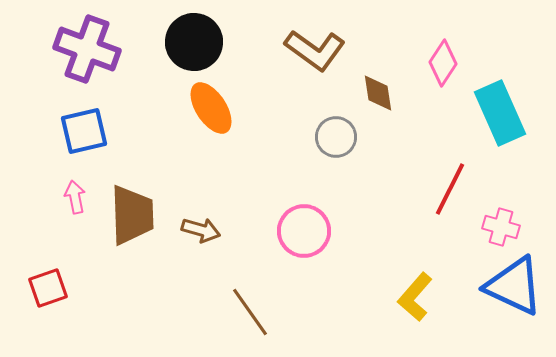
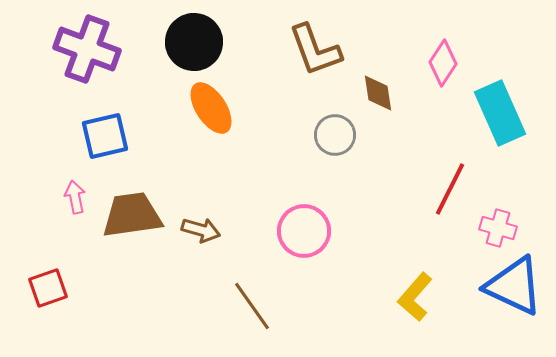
brown L-shape: rotated 34 degrees clockwise
blue square: moved 21 px right, 5 px down
gray circle: moved 1 px left, 2 px up
brown trapezoid: rotated 96 degrees counterclockwise
pink cross: moved 3 px left, 1 px down
brown line: moved 2 px right, 6 px up
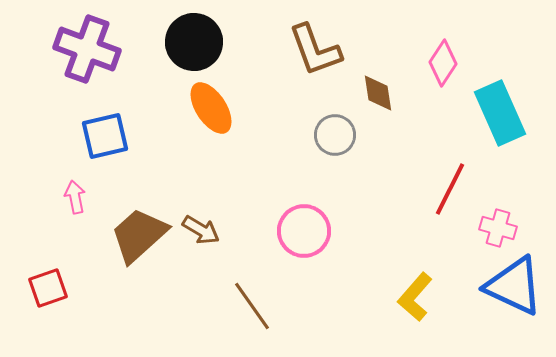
brown trapezoid: moved 7 px right, 20 px down; rotated 34 degrees counterclockwise
brown arrow: rotated 15 degrees clockwise
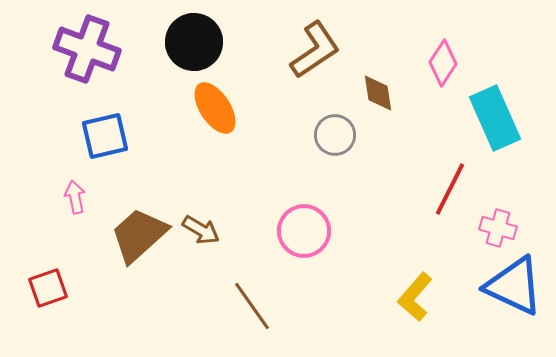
brown L-shape: rotated 104 degrees counterclockwise
orange ellipse: moved 4 px right
cyan rectangle: moved 5 px left, 5 px down
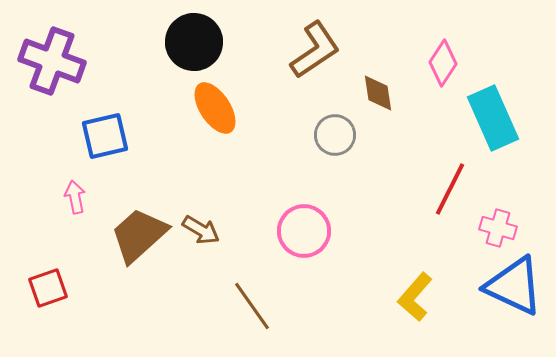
purple cross: moved 35 px left, 12 px down
cyan rectangle: moved 2 px left
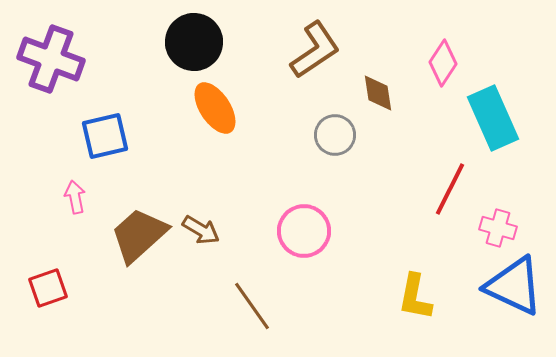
purple cross: moved 1 px left, 2 px up
yellow L-shape: rotated 30 degrees counterclockwise
